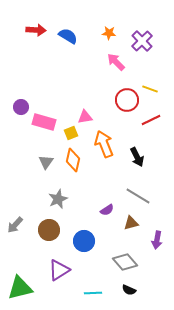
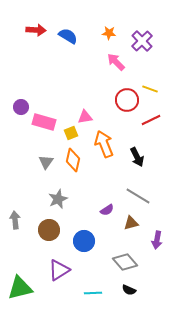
gray arrow: moved 5 px up; rotated 132 degrees clockwise
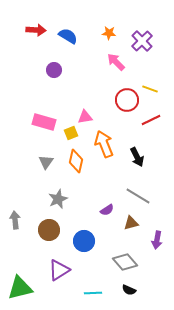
purple circle: moved 33 px right, 37 px up
orange diamond: moved 3 px right, 1 px down
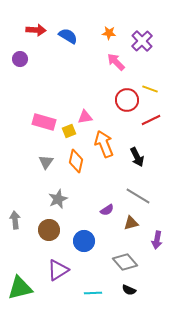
purple circle: moved 34 px left, 11 px up
yellow square: moved 2 px left, 2 px up
purple triangle: moved 1 px left
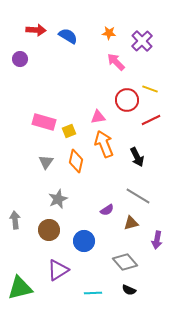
pink triangle: moved 13 px right
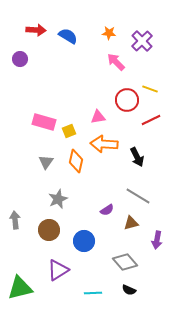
orange arrow: rotated 64 degrees counterclockwise
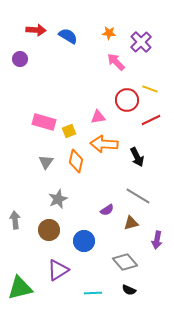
purple cross: moved 1 px left, 1 px down
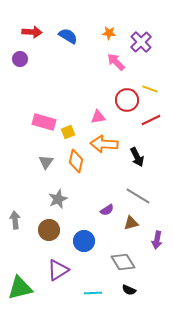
red arrow: moved 4 px left, 2 px down
yellow square: moved 1 px left, 1 px down
gray diamond: moved 2 px left; rotated 10 degrees clockwise
